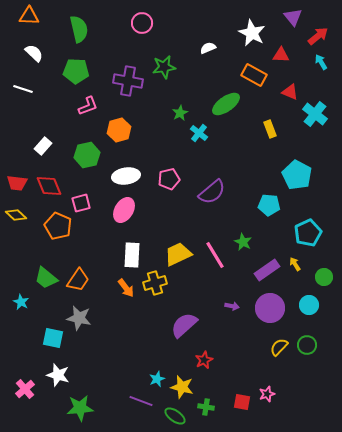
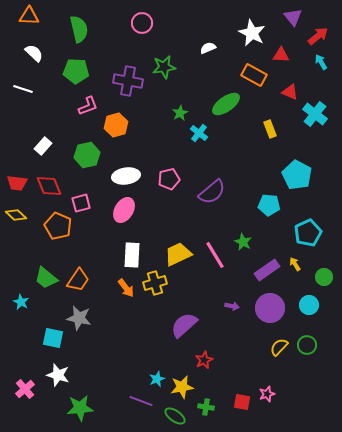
orange hexagon at (119, 130): moved 3 px left, 5 px up
yellow star at (182, 387): rotated 25 degrees counterclockwise
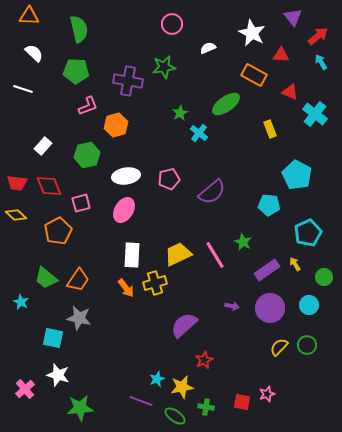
pink circle at (142, 23): moved 30 px right, 1 px down
orange pentagon at (58, 226): moved 5 px down; rotated 20 degrees clockwise
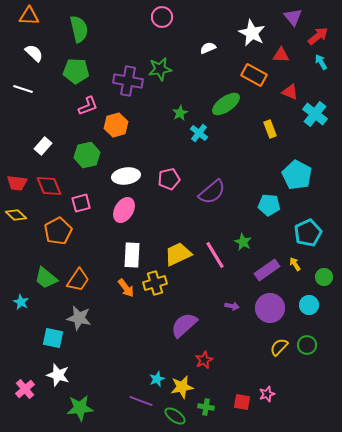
pink circle at (172, 24): moved 10 px left, 7 px up
green star at (164, 67): moved 4 px left, 2 px down
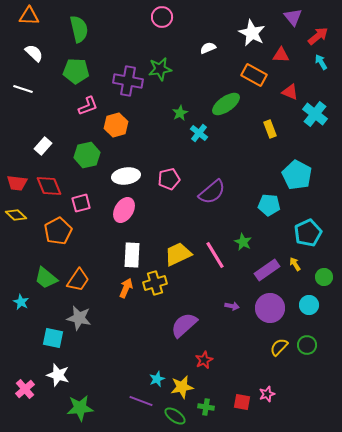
orange arrow at (126, 288): rotated 120 degrees counterclockwise
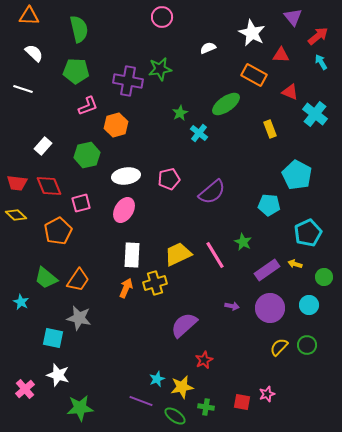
yellow arrow at (295, 264): rotated 40 degrees counterclockwise
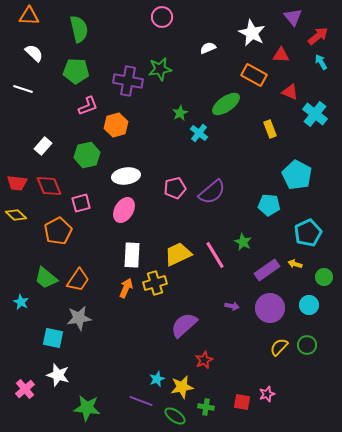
pink pentagon at (169, 179): moved 6 px right, 9 px down
gray star at (79, 318): rotated 20 degrees counterclockwise
green star at (80, 408): moved 7 px right; rotated 12 degrees clockwise
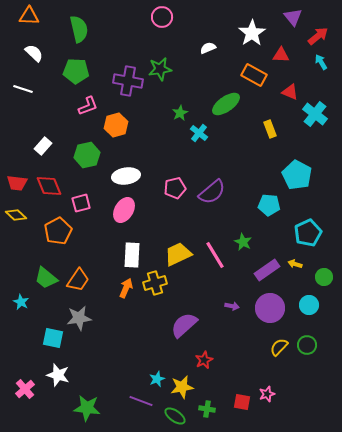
white star at (252, 33): rotated 12 degrees clockwise
green cross at (206, 407): moved 1 px right, 2 px down
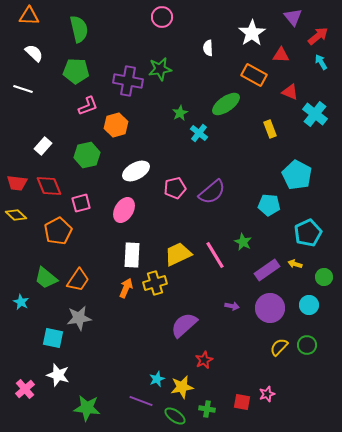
white semicircle at (208, 48): rotated 70 degrees counterclockwise
white ellipse at (126, 176): moved 10 px right, 5 px up; rotated 20 degrees counterclockwise
